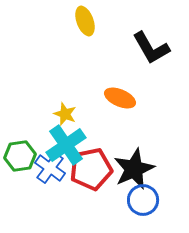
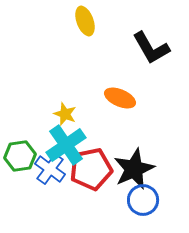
blue cross: moved 1 px down
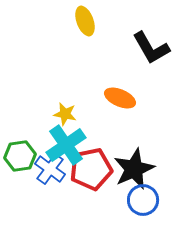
yellow star: rotated 10 degrees counterclockwise
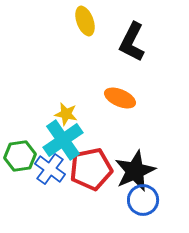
black L-shape: moved 19 px left, 6 px up; rotated 57 degrees clockwise
yellow star: moved 1 px right
cyan cross: moved 3 px left, 5 px up
black star: moved 1 px right, 2 px down
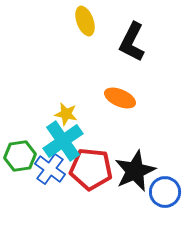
cyan cross: moved 1 px down
red pentagon: rotated 18 degrees clockwise
blue circle: moved 22 px right, 8 px up
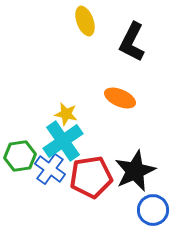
red pentagon: moved 8 px down; rotated 15 degrees counterclockwise
blue circle: moved 12 px left, 18 px down
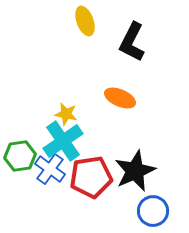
blue circle: moved 1 px down
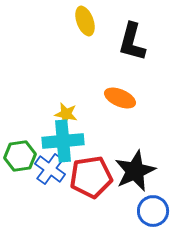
black L-shape: rotated 12 degrees counterclockwise
cyan cross: rotated 30 degrees clockwise
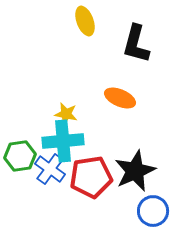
black L-shape: moved 4 px right, 2 px down
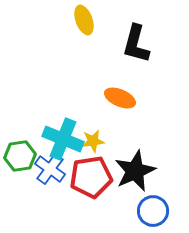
yellow ellipse: moved 1 px left, 1 px up
yellow star: moved 27 px right, 27 px down; rotated 20 degrees counterclockwise
cyan cross: moved 2 px up; rotated 27 degrees clockwise
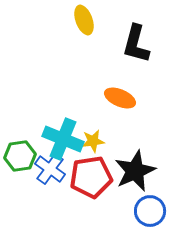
blue circle: moved 3 px left
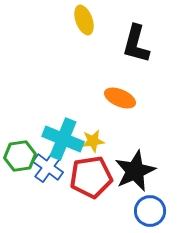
blue cross: moved 2 px left, 2 px up
